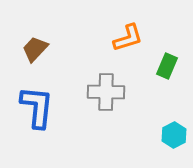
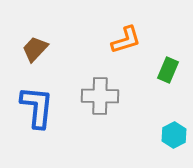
orange L-shape: moved 2 px left, 2 px down
green rectangle: moved 1 px right, 4 px down
gray cross: moved 6 px left, 4 px down
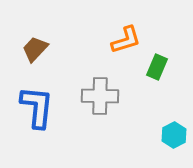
green rectangle: moved 11 px left, 3 px up
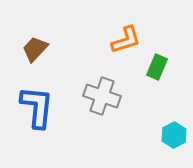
gray cross: moved 2 px right; rotated 18 degrees clockwise
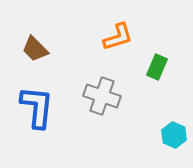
orange L-shape: moved 8 px left, 3 px up
brown trapezoid: rotated 88 degrees counterclockwise
cyan hexagon: rotated 10 degrees counterclockwise
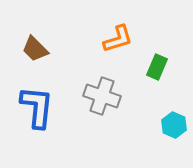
orange L-shape: moved 2 px down
cyan hexagon: moved 10 px up
